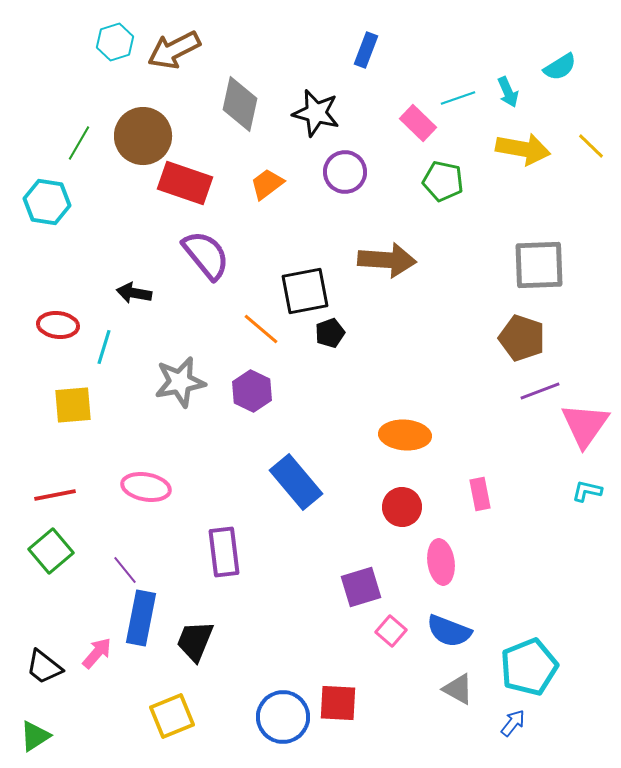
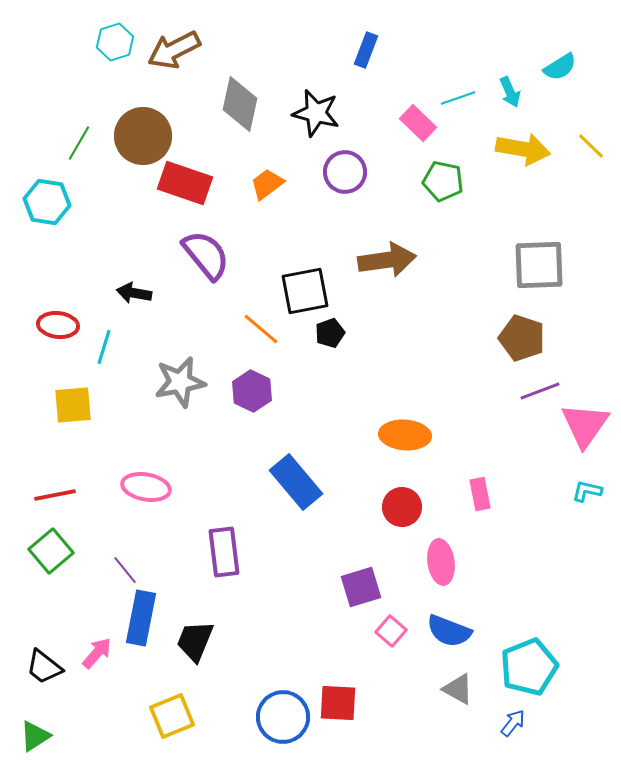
cyan arrow at (508, 92): moved 2 px right
brown arrow at (387, 260): rotated 12 degrees counterclockwise
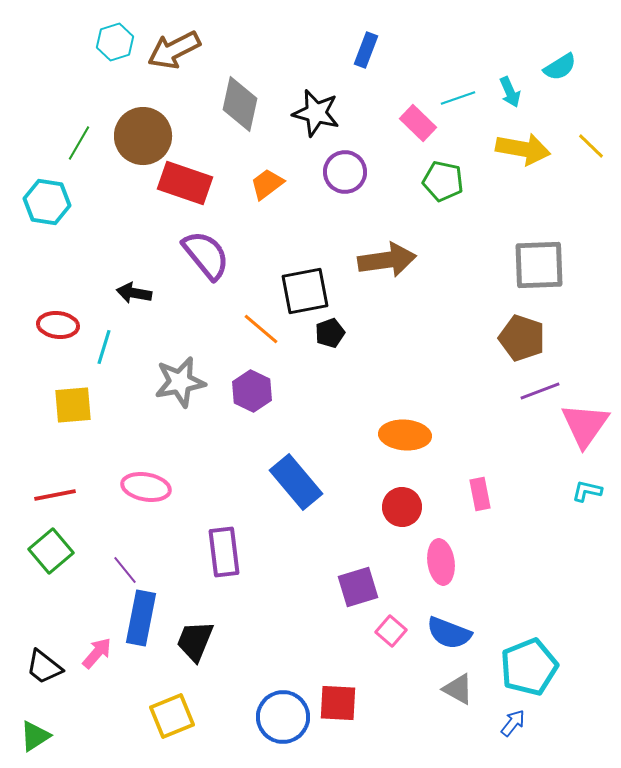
purple square at (361, 587): moved 3 px left
blue semicircle at (449, 631): moved 2 px down
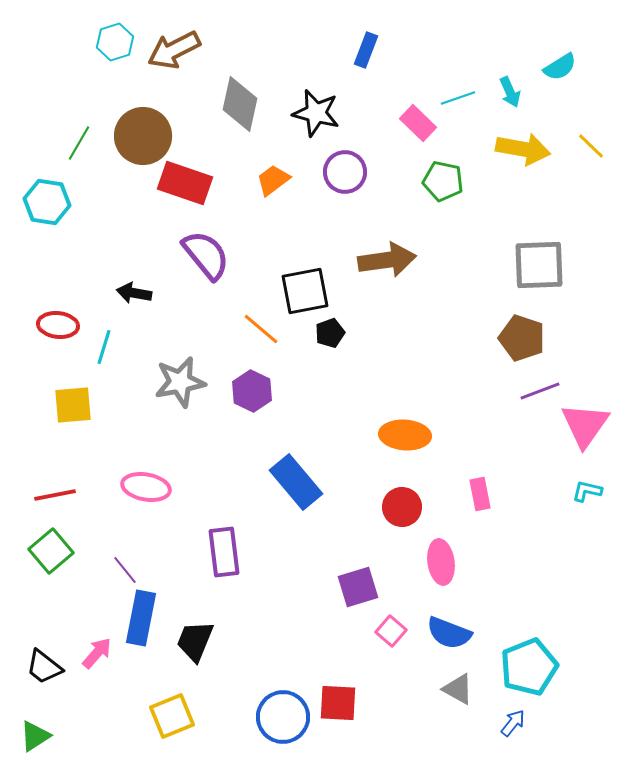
orange trapezoid at (267, 184): moved 6 px right, 4 px up
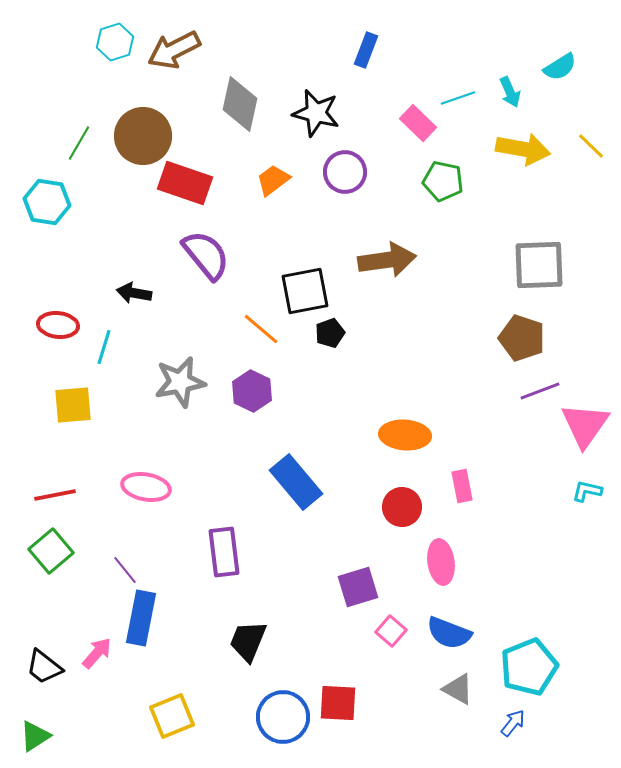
pink rectangle at (480, 494): moved 18 px left, 8 px up
black trapezoid at (195, 641): moved 53 px right
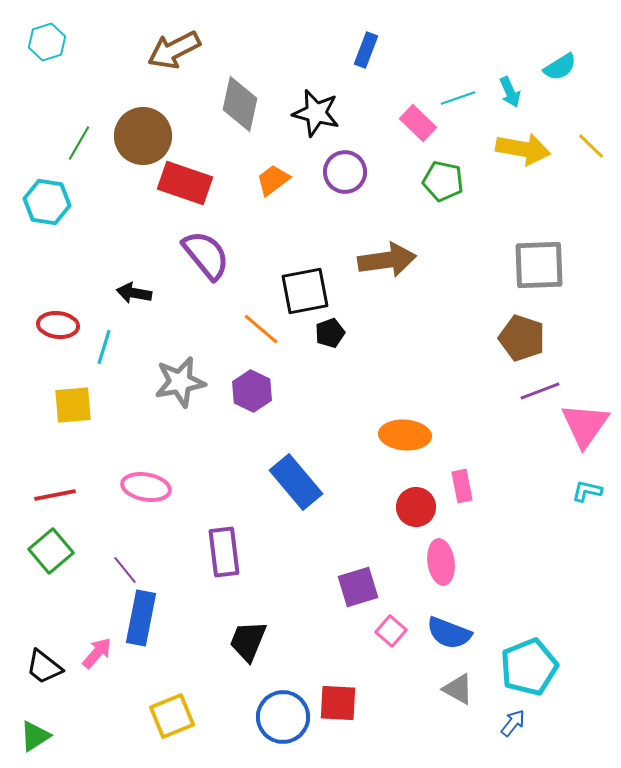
cyan hexagon at (115, 42): moved 68 px left
red circle at (402, 507): moved 14 px right
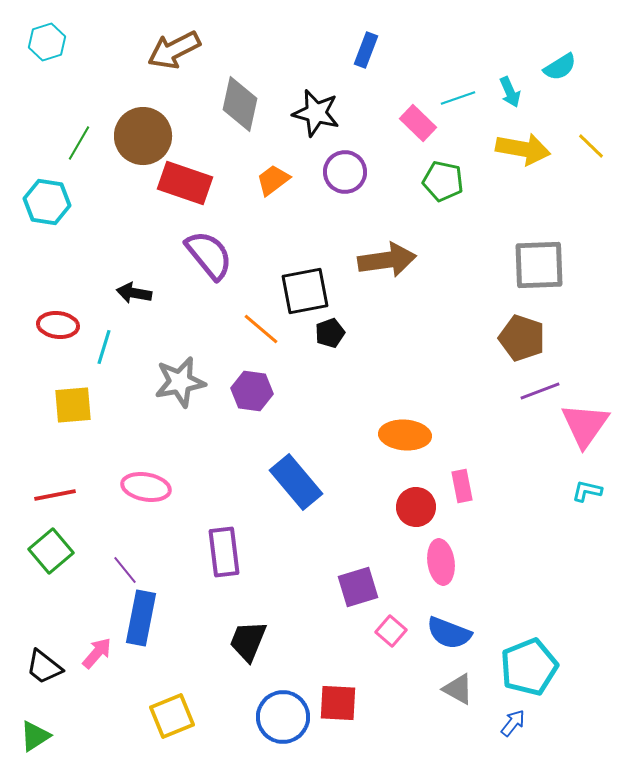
purple semicircle at (206, 255): moved 3 px right
purple hexagon at (252, 391): rotated 18 degrees counterclockwise
